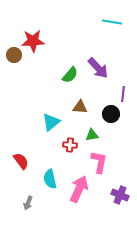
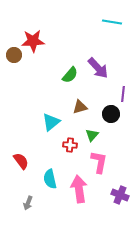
brown triangle: rotated 21 degrees counterclockwise
green triangle: rotated 40 degrees counterclockwise
pink arrow: rotated 32 degrees counterclockwise
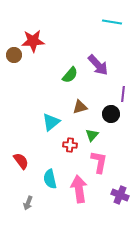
purple arrow: moved 3 px up
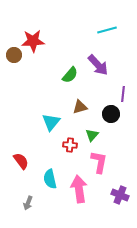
cyan line: moved 5 px left, 8 px down; rotated 24 degrees counterclockwise
cyan triangle: rotated 12 degrees counterclockwise
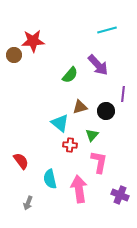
black circle: moved 5 px left, 3 px up
cyan triangle: moved 9 px right, 1 px down; rotated 30 degrees counterclockwise
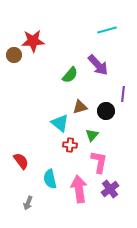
purple cross: moved 10 px left, 6 px up; rotated 30 degrees clockwise
